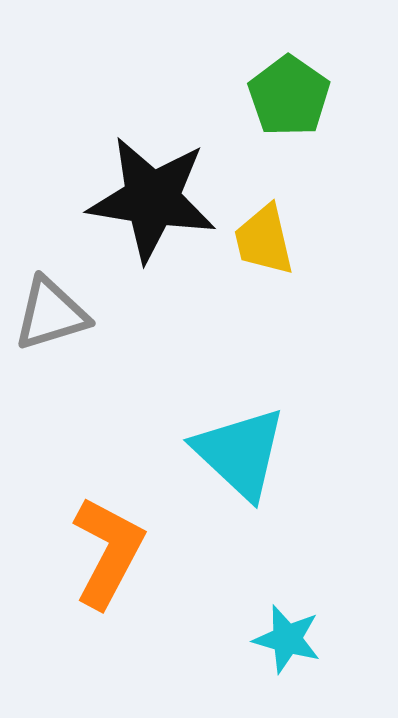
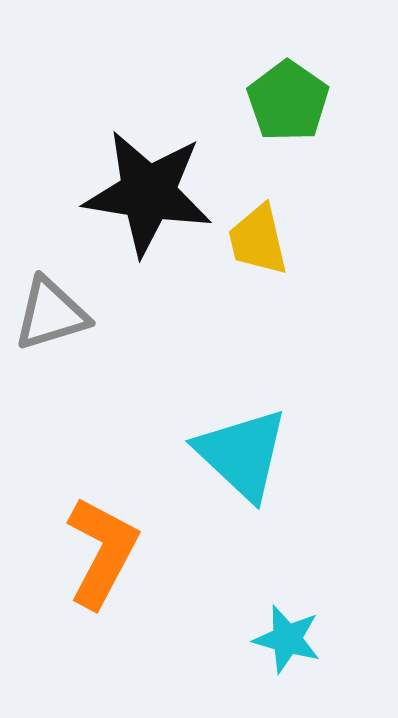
green pentagon: moved 1 px left, 5 px down
black star: moved 4 px left, 6 px up
yellow trapezoid: moved 6 px left
cyan triangle: moved 2 px right, 1 px down
orange L-shape: moved 6 px left
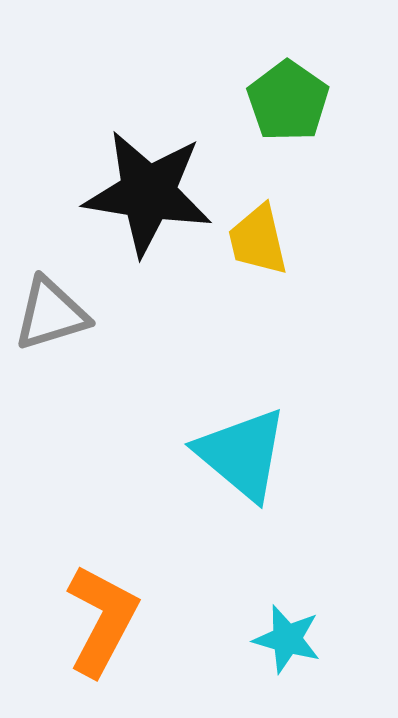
cyan triangle: rotated 3 degrees counterclockwise
orange L-shape: moved 68 px down
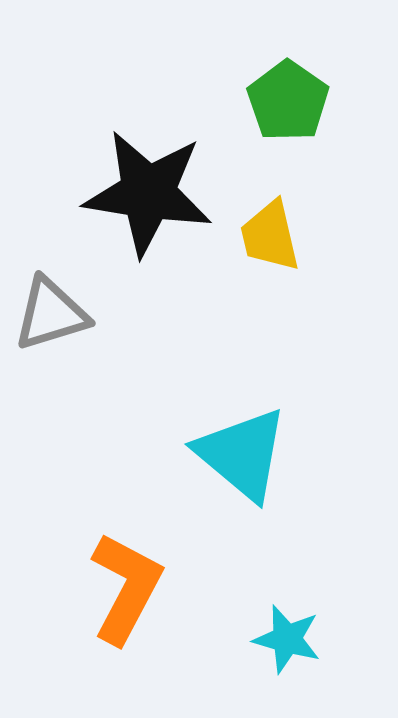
yellow trapezoid: moved 12 px right, 4 px up
orange L-shape: moved 24 px right, 32 px up
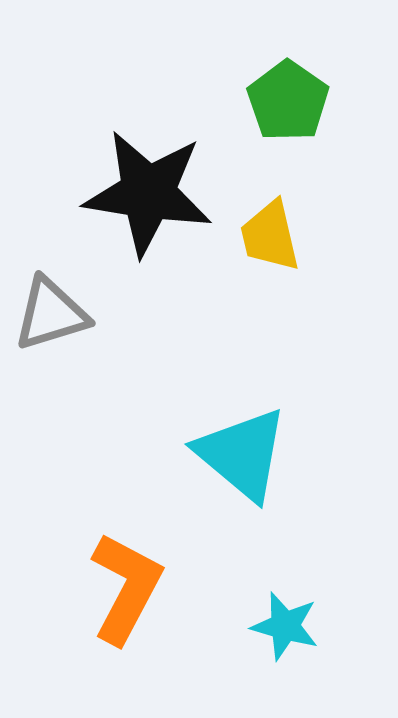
cyan star: moved 2 px left, 13 px up
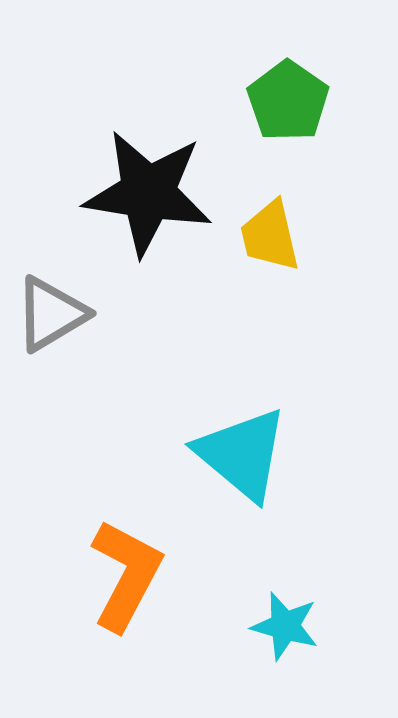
gray triangle: rotated 14 degrees counterclockwise
orange L-shape: moved 13 px up
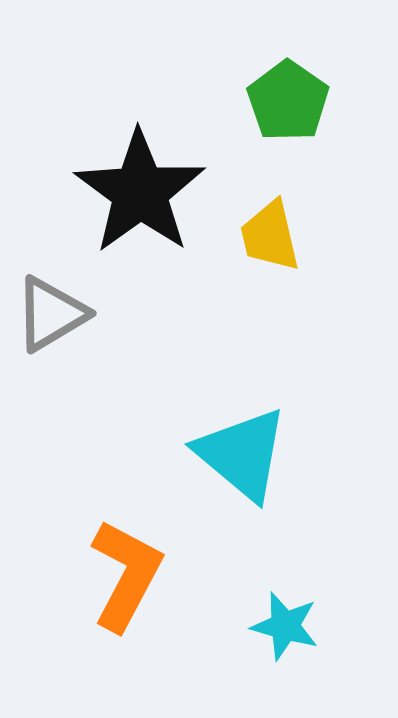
black star: moved 8 px left, 1 px up; rotated 27 degrees clockwise
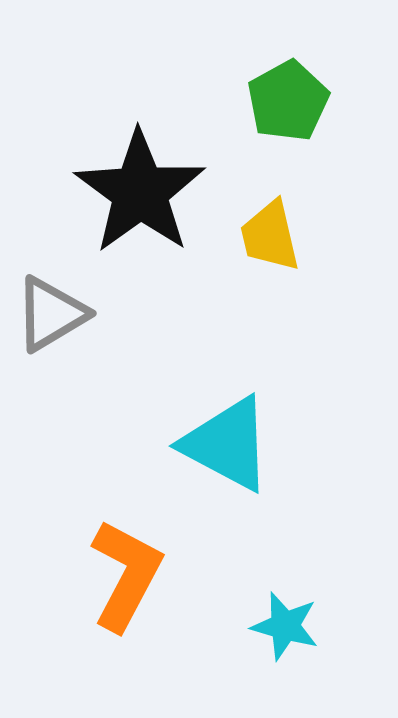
green pentagon: rotated 8 degrees clockwise
cyan triangle: moved 15 px left, 10 px up; rotated 12 degrees counterclockwise
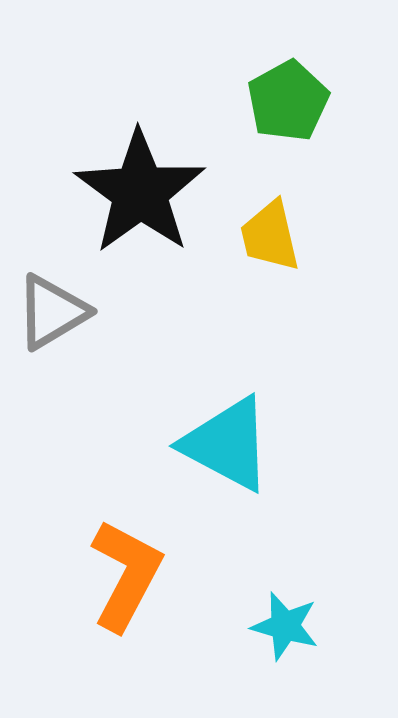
gray triangle: moved 1 px right, 2 px up
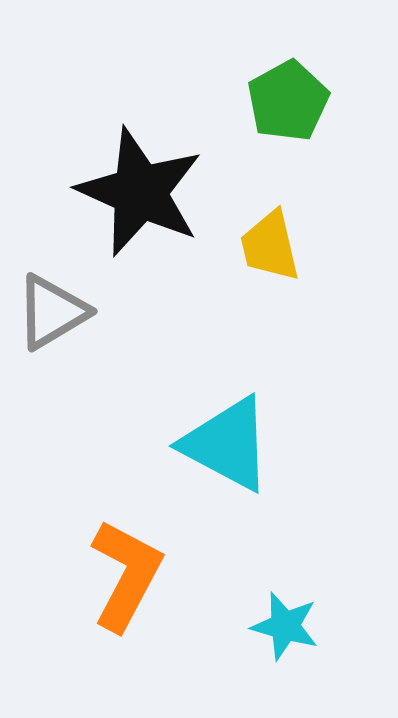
black star: rotated 12 degrees counterclockwise
yellow trapezoid: moved 10 px down
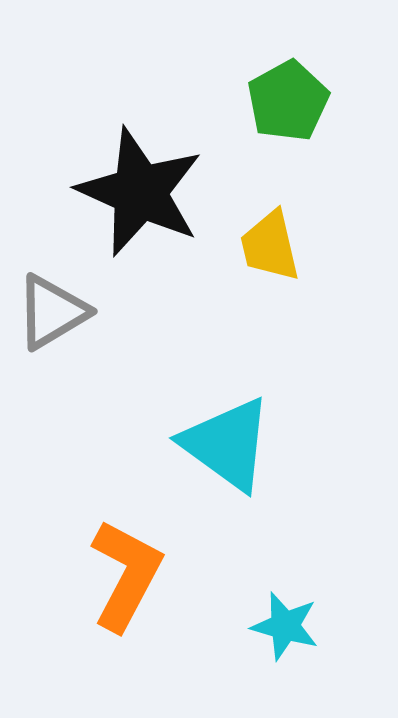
cyan triangle: rotated 8 degrees clockwise
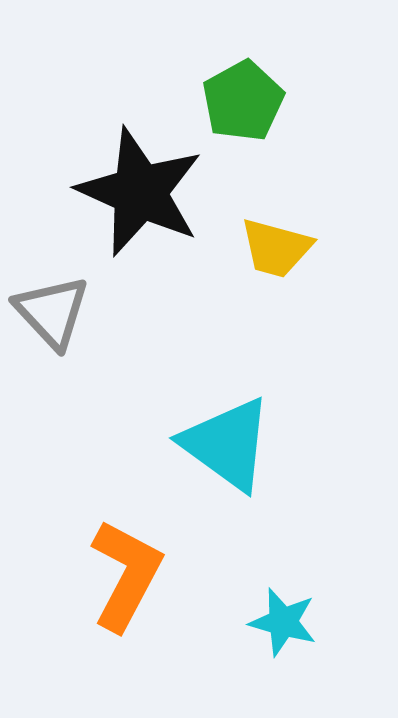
green pentagon: moved 45 px left
yellow trapezoid: moved 6 px right, 2 px down; rotated 62 degrees counterclockwise
gray triangle: rotated 42 degrees counterclockwise
cyan star: moved 2 px left, 4 px up
